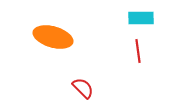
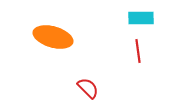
red semicircle: moved 5 px right
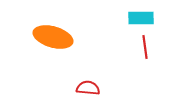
red line: moved 7 px right, 4 px up
red semicircle: rotated 40 degrees counterclockwise
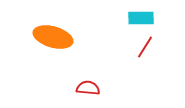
red line: rotated 40 degrees clockwise
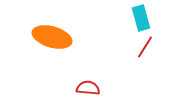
cyan rectangle: rotated 75 degrees clockwise
orange ellipse: moved 1 px left
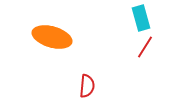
red semicircle: moved 1 px left, 2 px up; rotated 90 degrees clockwise
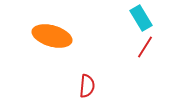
cyan rectangle: rotated 15 degrees counterclockwise
orange ellipse: moved 1 px up
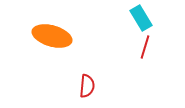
red line: rotated 15 degrees counterclockwise
